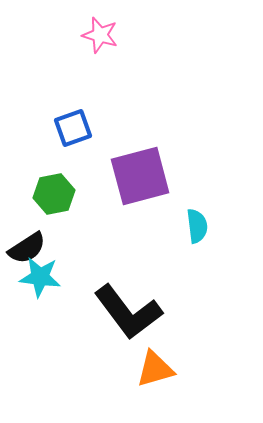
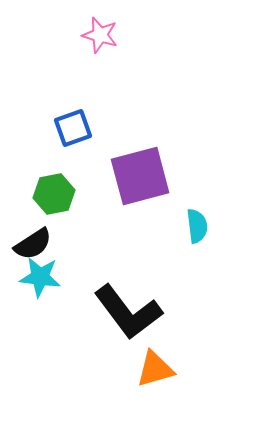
black semicircle: moved 6 px right, 4 px up
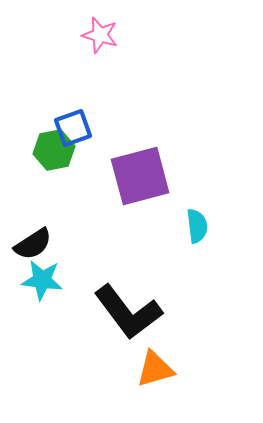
green hexagon: moved 44 px up
cyan star: moved 2 px right, 3 px down
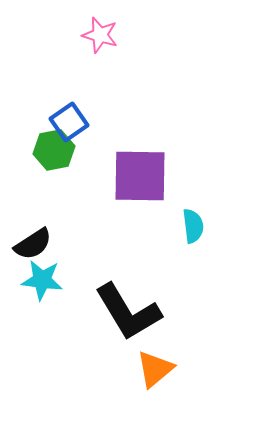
blue square: moved 4 px left, 6 px up; rotated 15 degrees counterclockwise
purple square: rotated 16 degrees clockwise
cyan semicircle: moved 4 px left
black L-shape: rotated 6 degrees clockwise
orange triangle: rotated 24 degrees counterclockwise
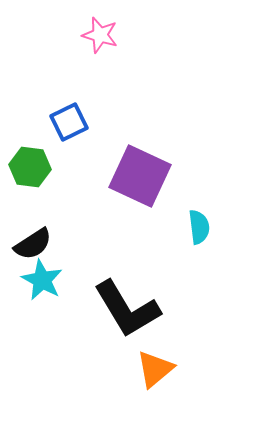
blue square: rotated 9 degrees clockwise
green hexagon: moved 24 px left, 17 px down; rotated 18 degrees clockwise
purple square: rotated 24 degrees clockwise
cyan semicircle: moved 6 px right, 1 px down
cyan star: rotated 21 degrees clockwise
black L-shape: moved 1 px left, 3 px up
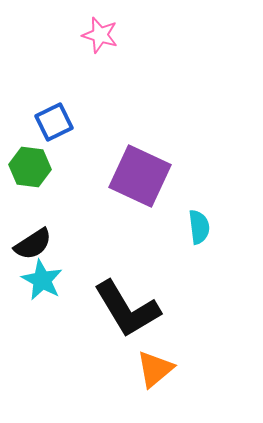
blue square: moved 15 px left
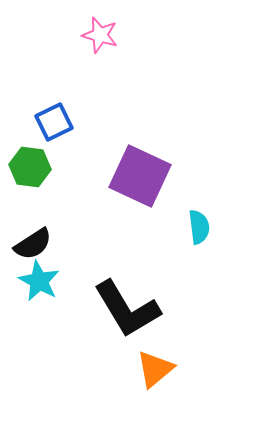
cyan star: moved 3 px left, 1 px down
